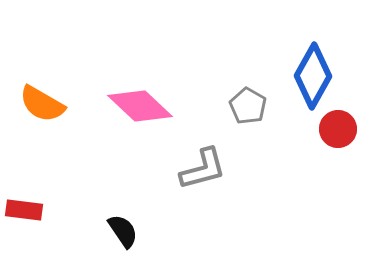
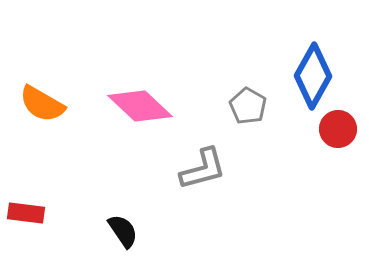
red rectangle: moved 2 px right, 3 px down
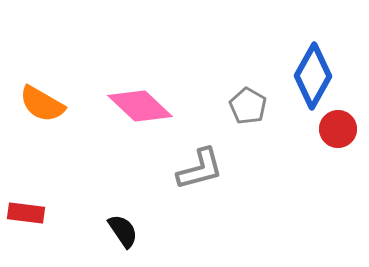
gray L-shape: moved 3 px left
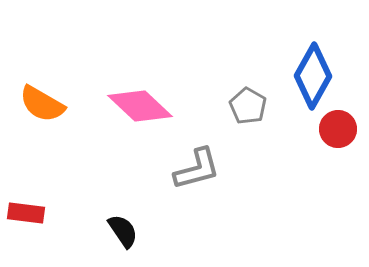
gray L-shape: moved 3 px left
